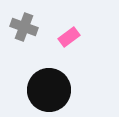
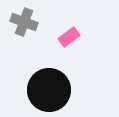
gray cross: moved 5 px up
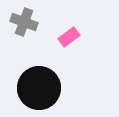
black circle: moved 10 px left, 2 px up
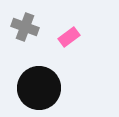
gray cross: moved 1 px right, 5 px down
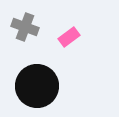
black circle: moved 2 px left, 2 px up
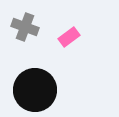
black circle: moved 2 px left, 4 px down
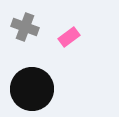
black circle: moved 3 px left, 1 px up
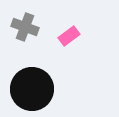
pink rectangle: moved 1 px up
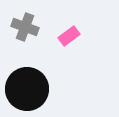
black circle: moved 5 px left
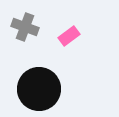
black circle: moved 12 px right
